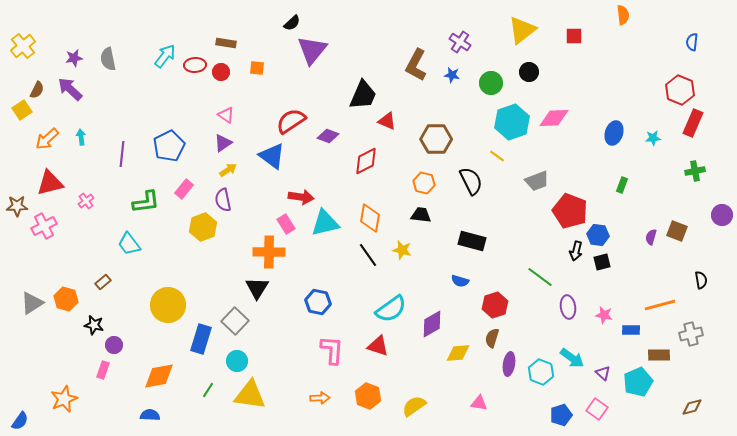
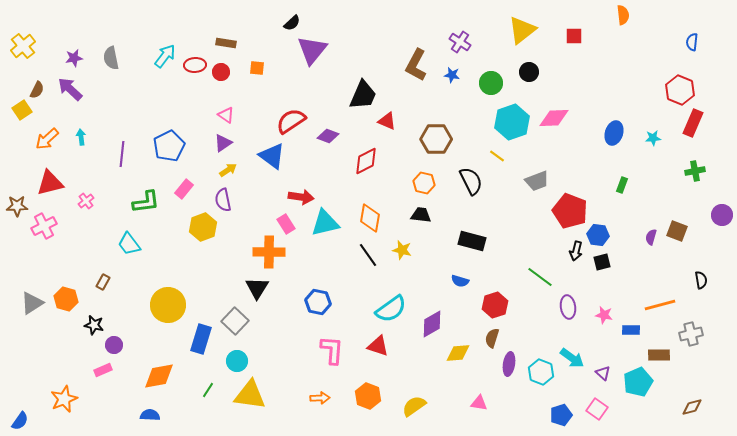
gray semicircle at (108, 59): moved 3 px right, 1 px up
brown rectangle at (103, 282): rotated 21 degrees counterclockwise
pink rectangle at (103, 370): rotated 48 degrees clockwise
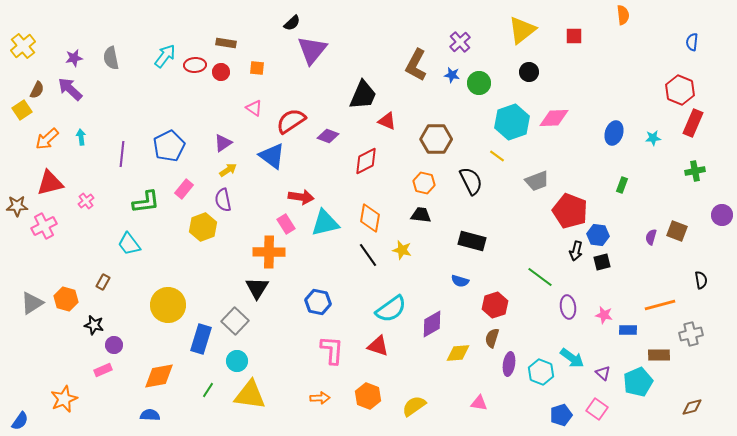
purple cross at (460, 42): rotated 15 degrees clockwise
green circle at (491, 83): moved 12 px left
pink triangle at (226, 115): moved 28 px right, 7 px up
blue rectangle at (631, 330): moved 3 px left
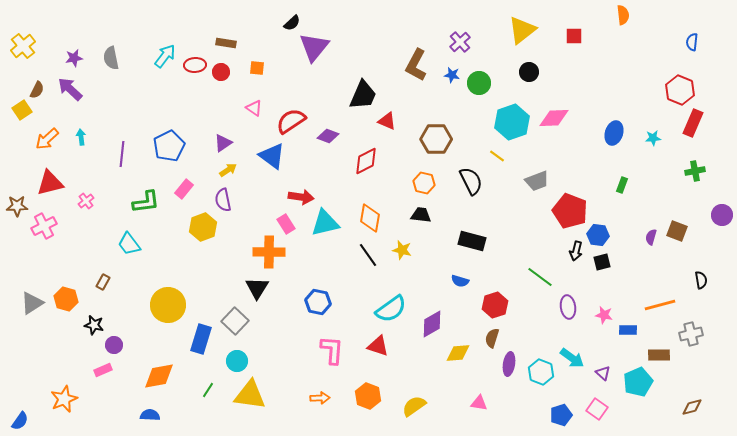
purple triangle at (312, 50): moved 2 px right, 3 px up
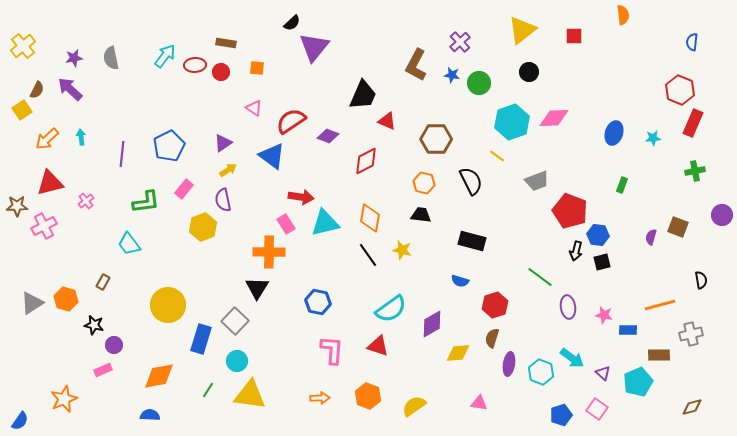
brown square at (677, 231): moved 1 px right, 4 px up
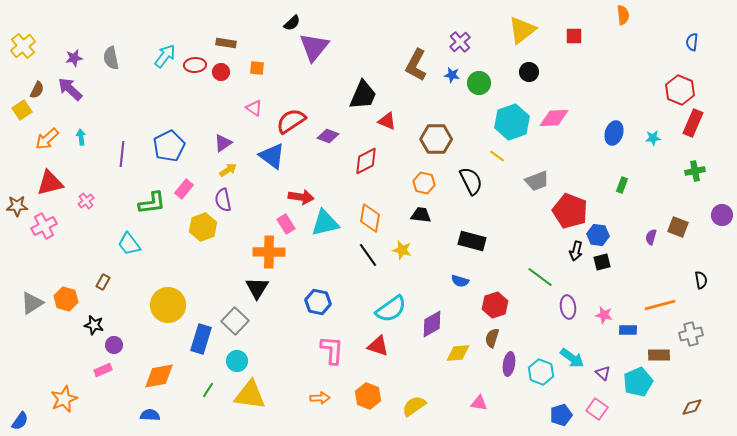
green L-shape at (146, 202): moved 6 px right, 1 px down
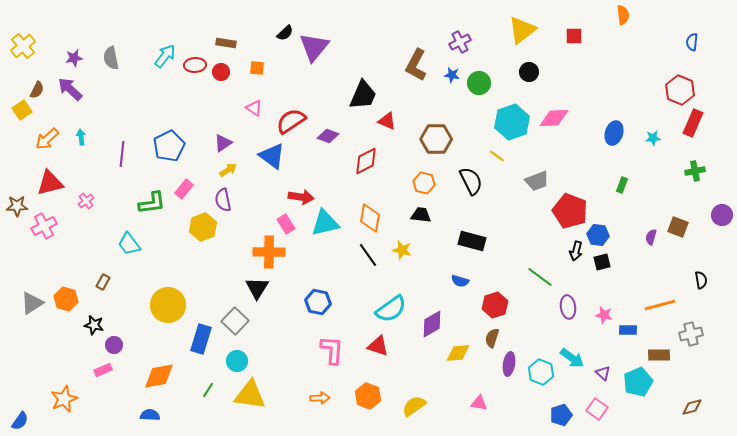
black semicircle at (292, 23): moved 7 px left, 10 px down
purple cross at (460, 42): rotated 15 degrees clockwise
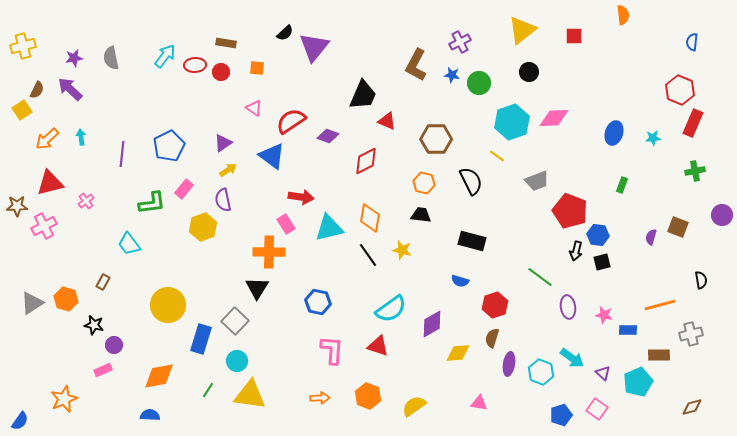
yellow cross at (23, 46): rotated 25 degrees clockwise
cyan triangle at (325, 223): moved 4 px right, 5 px down
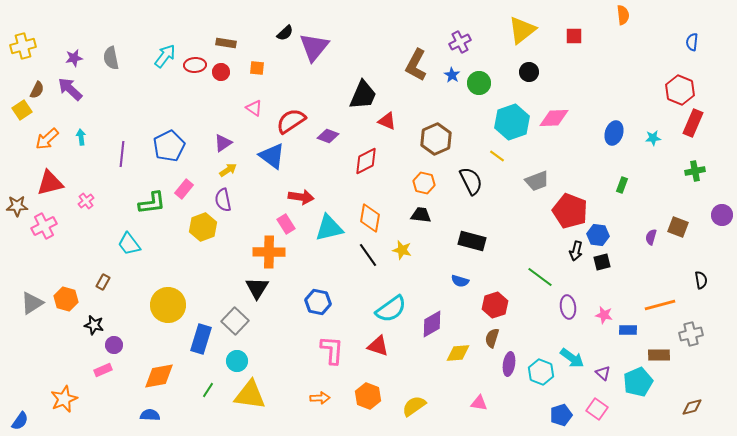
blue star at (452, 75): rotated 21 degrees clockwise
brown hexagon at (436, 139): rotated 24 degrees counterclockwise
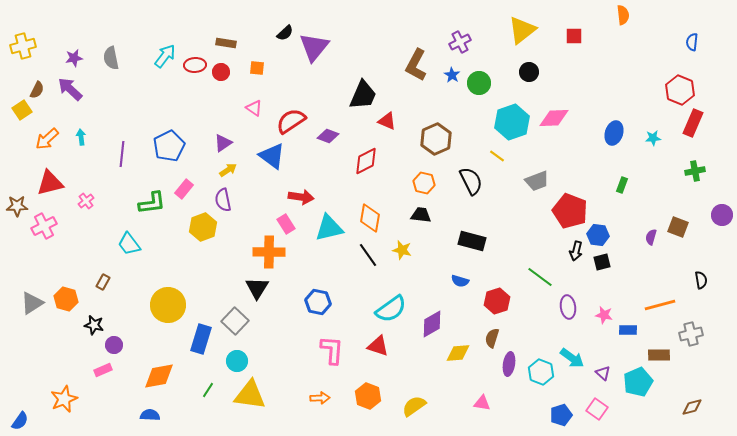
red hexagon at (495, 305): moved 2 px right, 4 px up
pink triangle at (479, 403): moved 3 px right
